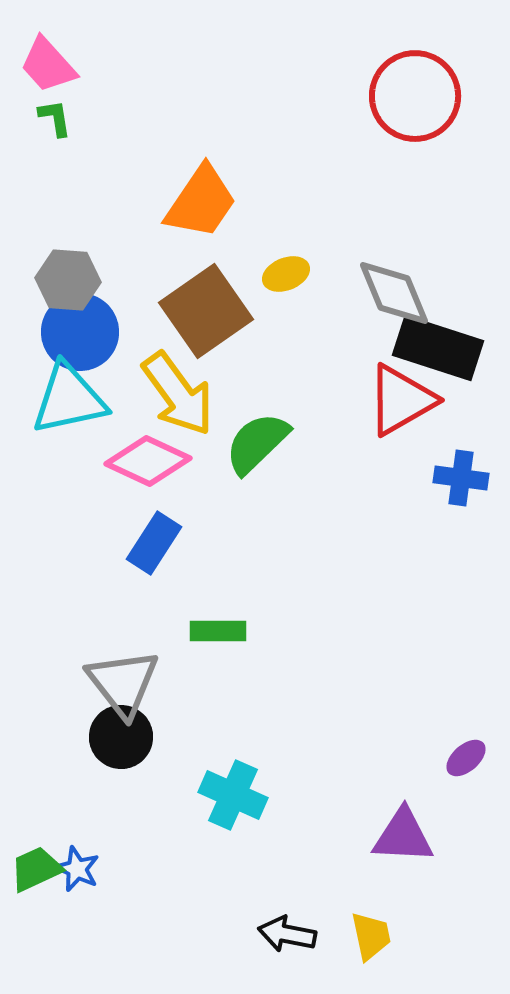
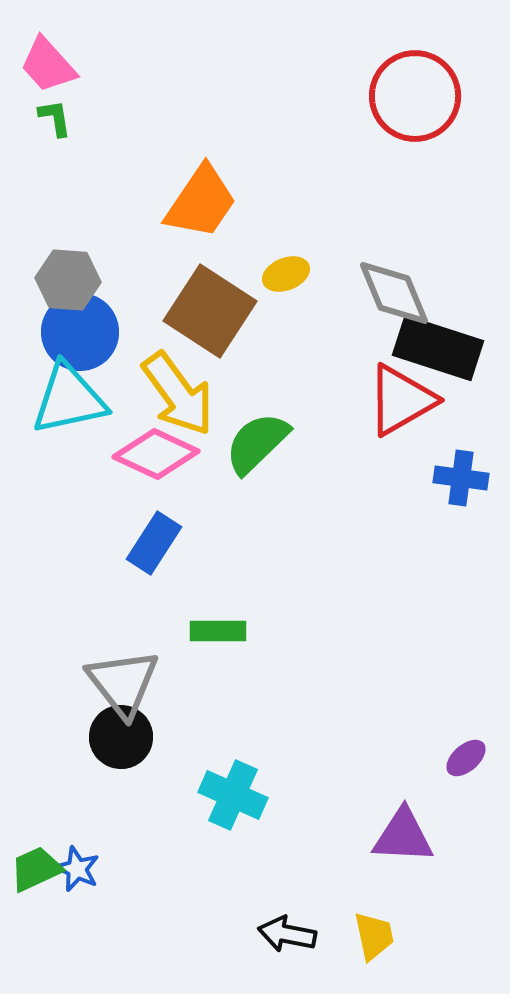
brown square: moved 4 px right; rotated 22 degrees counterclockwise
pink diamond: moved 8 px right, 7 px up
yellow trapezoid: moved 3 px right
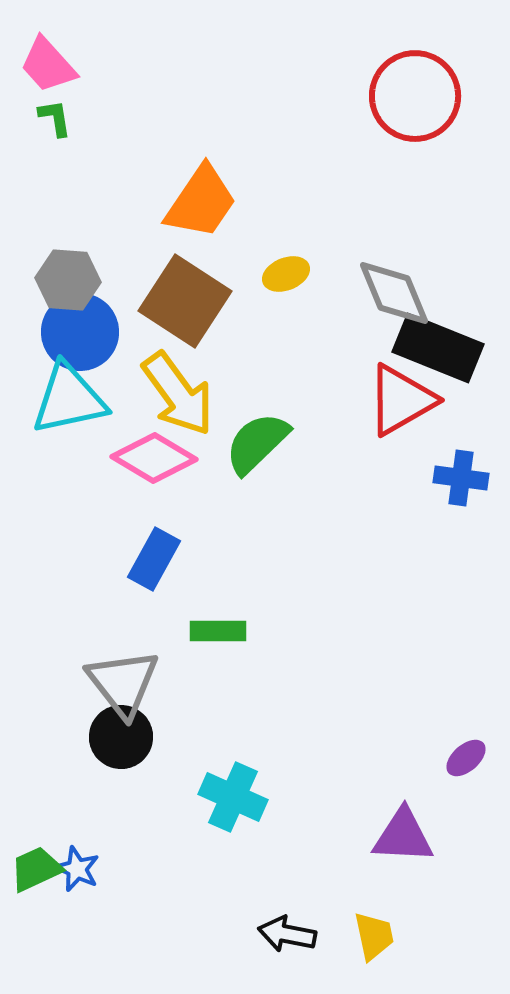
brown square: moved 25 px left, 10 px up
black rectangle: rotated 4 degrees clockwise
pink diamond: moved 2 px left, 4 px down; rotated 6 degrees clockwise
blue rectangle: moved 16 px down; rotated 4 degrees counterclockwise
cyan cross: moved 2 px down
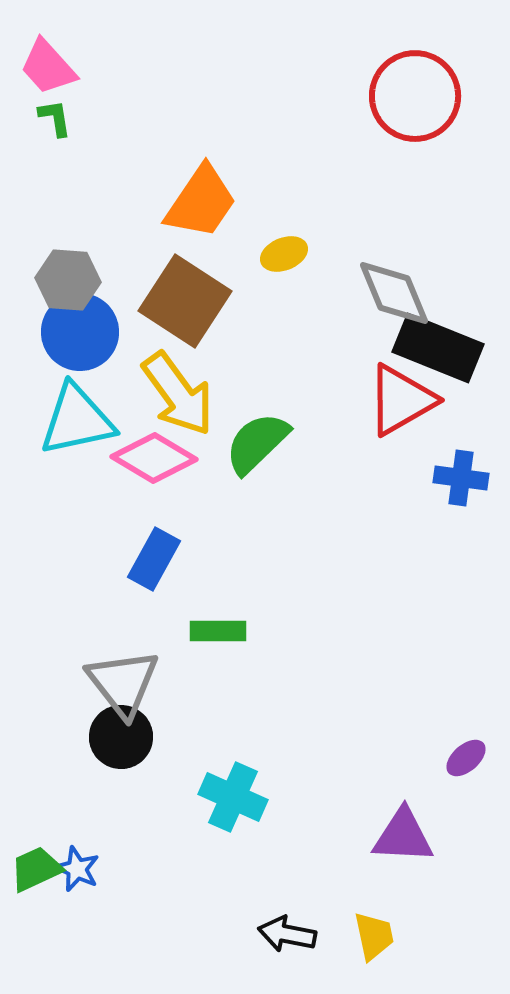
pink trapezoid: moved 2 px down
yellow ellipse: moved 2 px left, 20 px up
cyan triangle: moved 8 px right, 21 px down
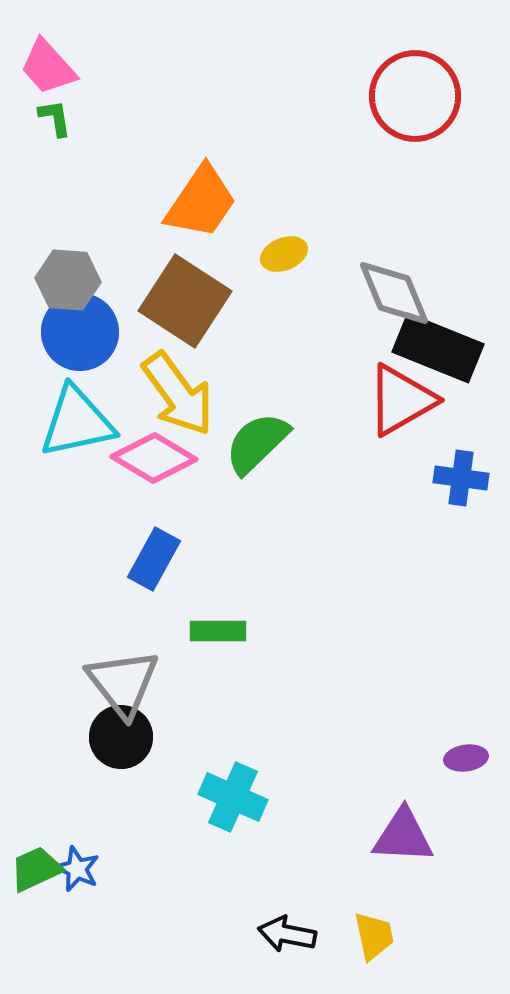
cyan triangle: moved 2 px down
purple ellipse: rotated 33 degrees clockwise
